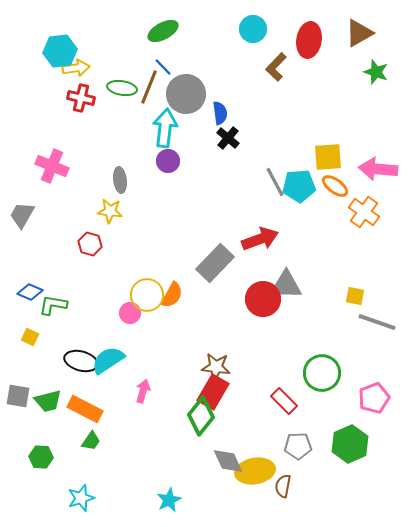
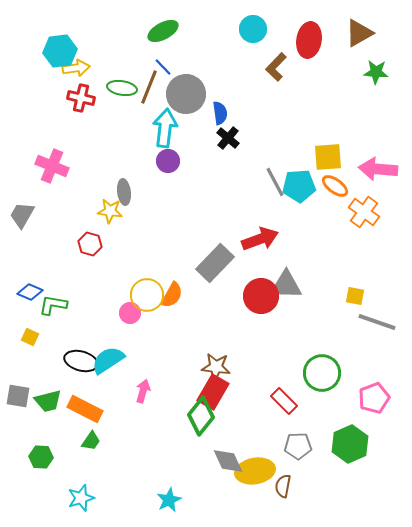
green star at (376, 72): rotated 15 degrees counterclockwise
gray ellipse at (120, 180): moved 4 px right, 12 px down
red circle at (263, 299): moved 2 px left, 3 px up
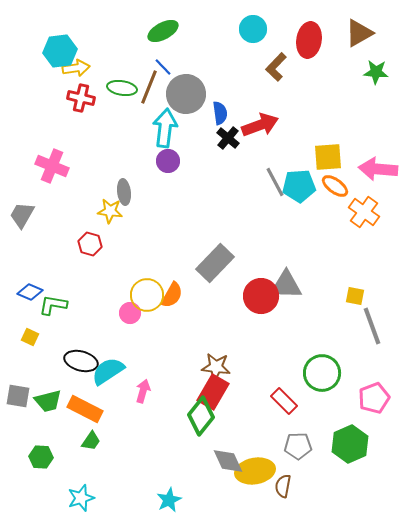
red arrow at (260, 239): moved 114 px up
gray line at (377, 322): moved 5 px left, 4 px down; rotated 51 degrees clockwise
cyan semicircle at (108, 360): moved 11 px down
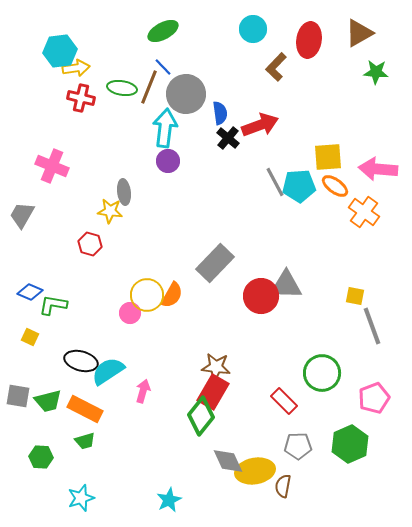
green trapezoid at (91, 441): moved 6 px left; rotated 40 degrees clockwise
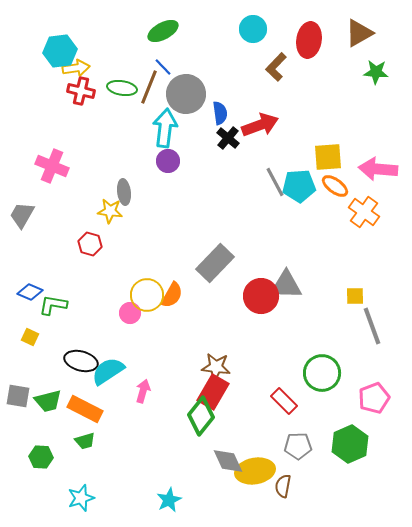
red cross at (81, 98): moved 7 px up
yellow square at (355, 296): rotated 12 degrees counterclockwise
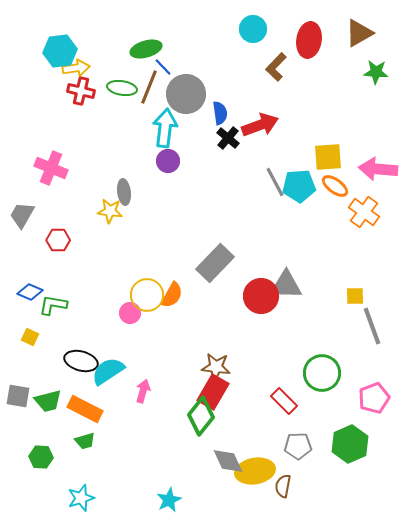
green ellipse at (163, 31): moved 17 px left, 18 px down; rotated 12 degrees clockwise
pink cross at (52, 166): moved 1 px left, 2 px down
red hexagon at (90, 244): moved 32 px left, 4 px up; rotated 15 degrees counterclockwise
